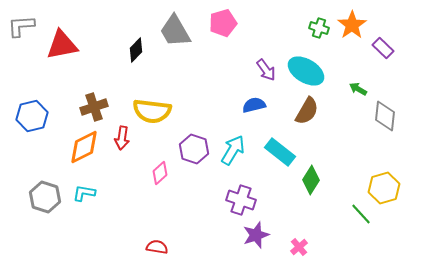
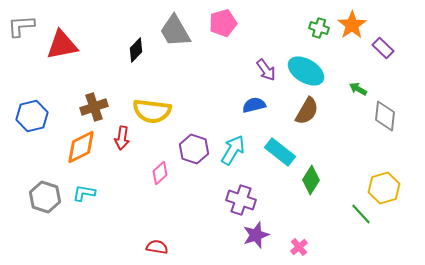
orange diamond: moved 3 px left
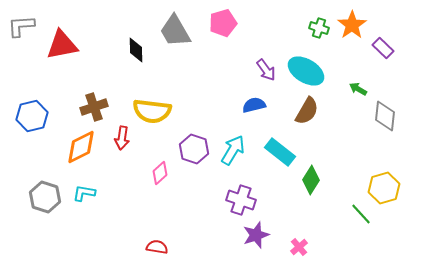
black diamond: rotated 45 degrees counterclockwise
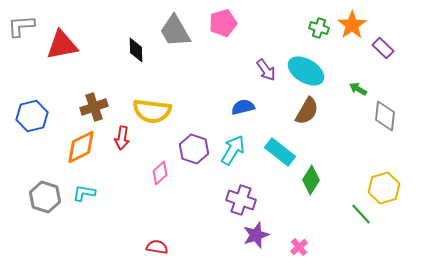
blue semicircle: moved 11 px left, 2 px down
